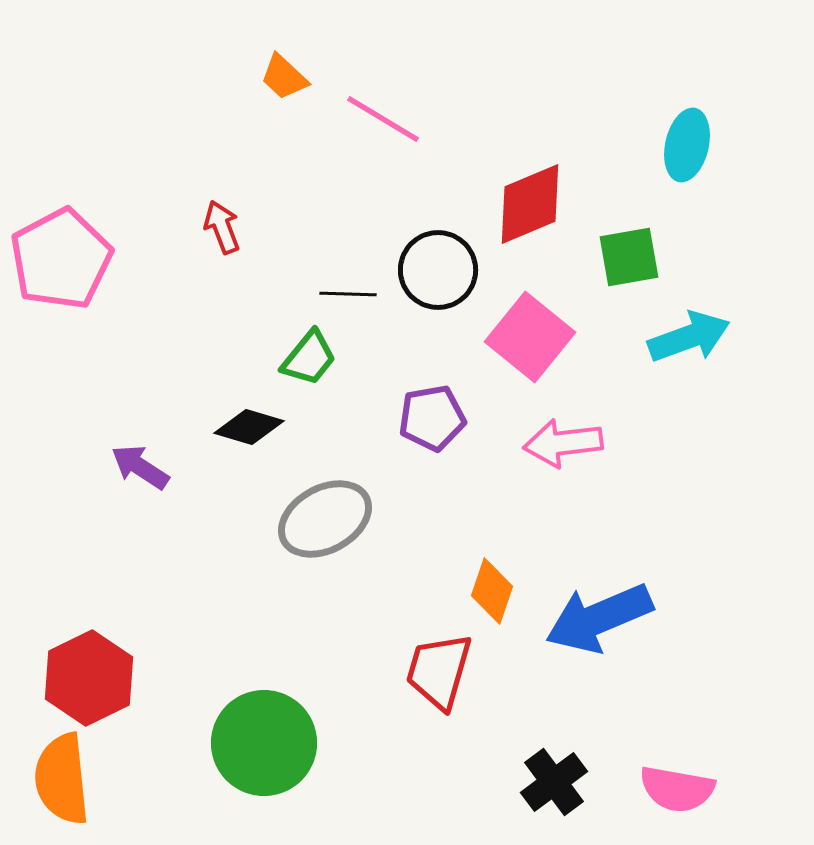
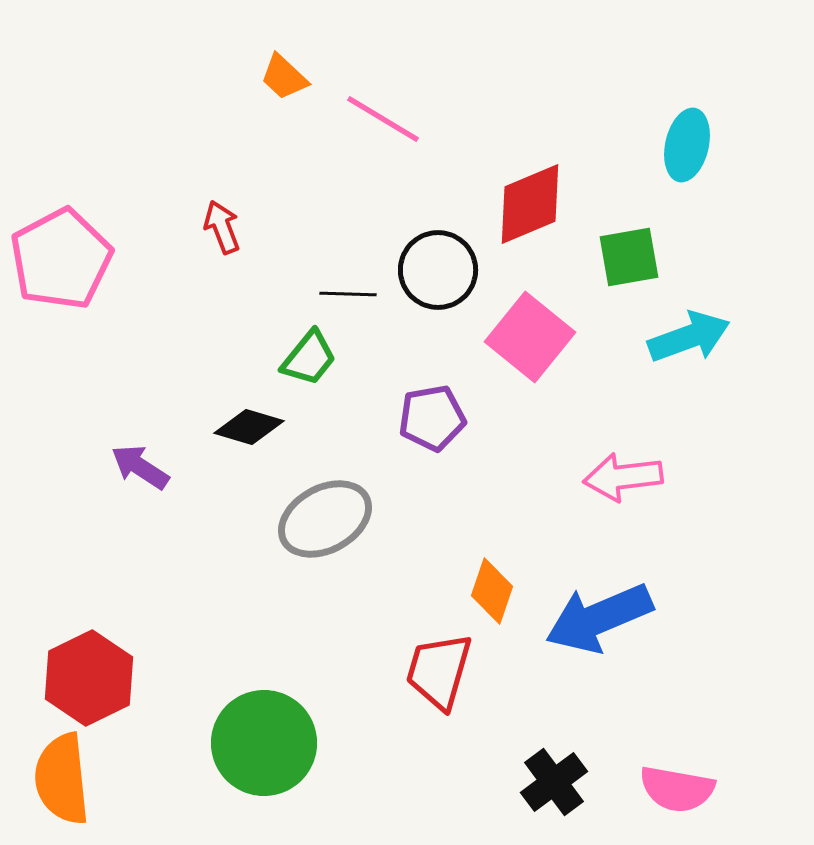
pink arrow: moved 60 px right, 34 px down
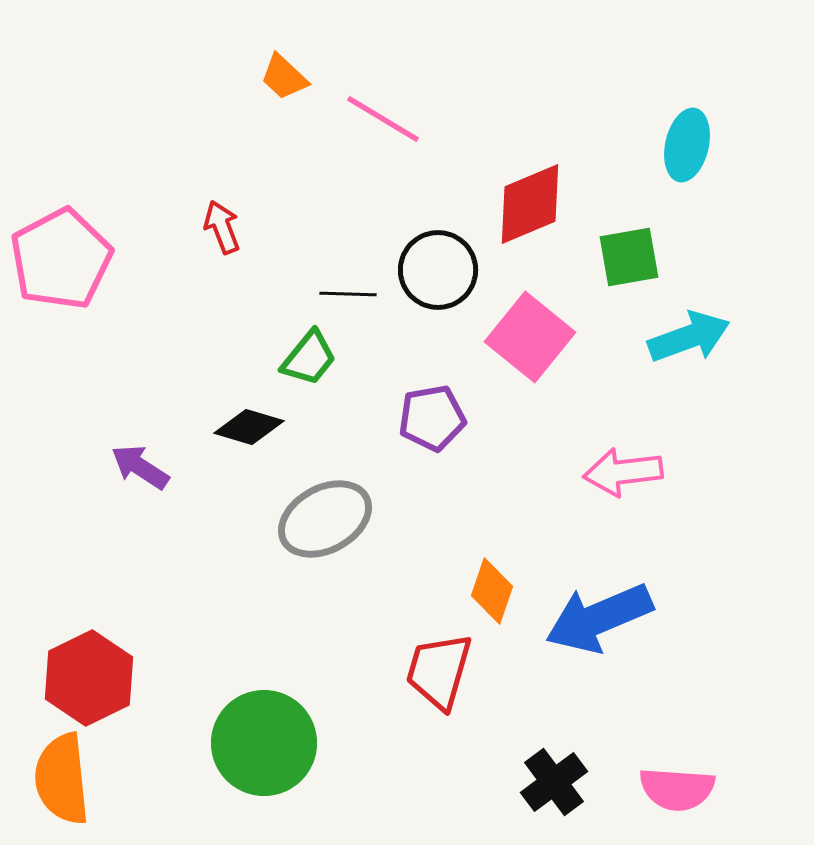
pink arrow: moved 5 px up
pink semicircle: rotated 6 degrees counterclockwise
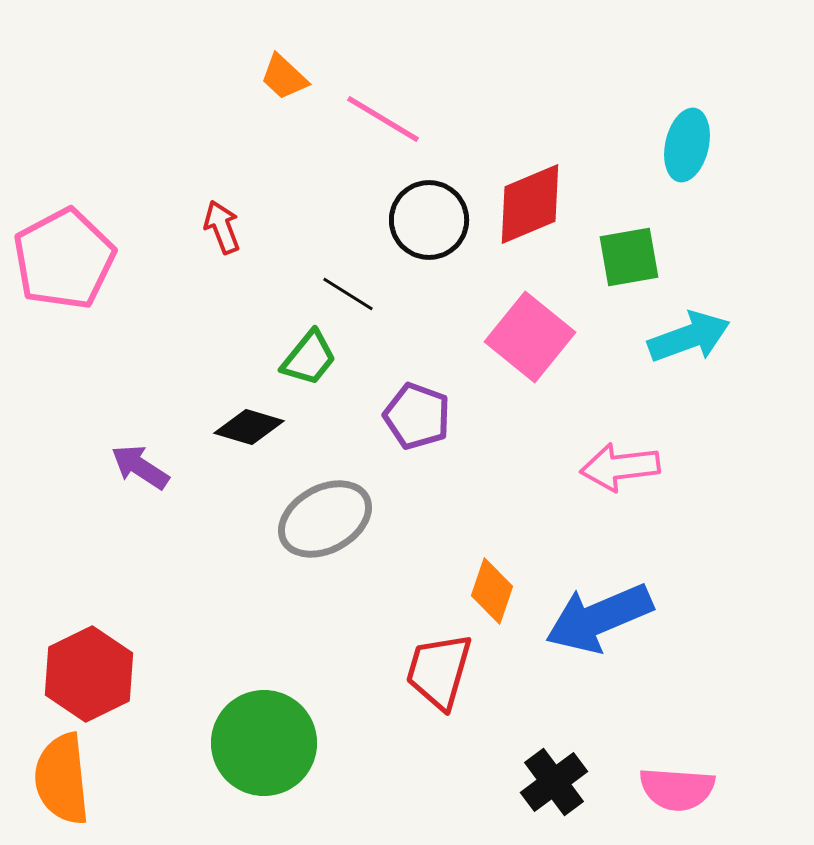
pink pentagon: moved 3 px right
black circle: moved 9 px left, 50 px up
black line: rotated 30 degrees clockwise
purple pentagon: moved 15 px left, 2 px up; rotated 30 degrees clockwise
pink arrow: moved 3 px left, 5 px up
red hexagon: moved 4 px up
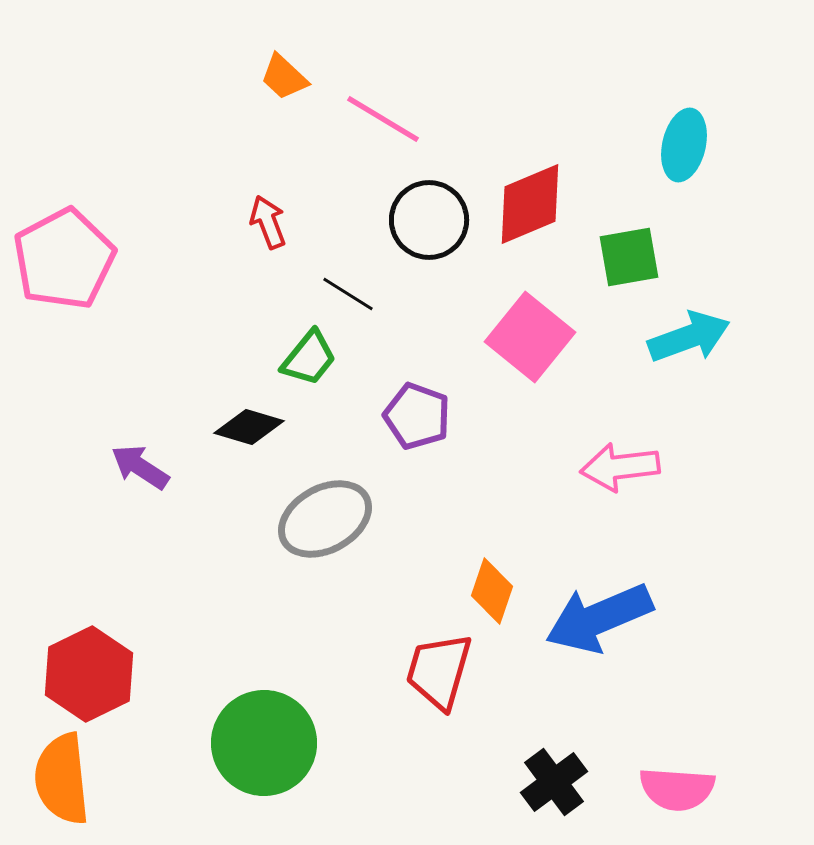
cyan ellipse: moved 3 px left
red arrow: moved 46 px right, 5 px up
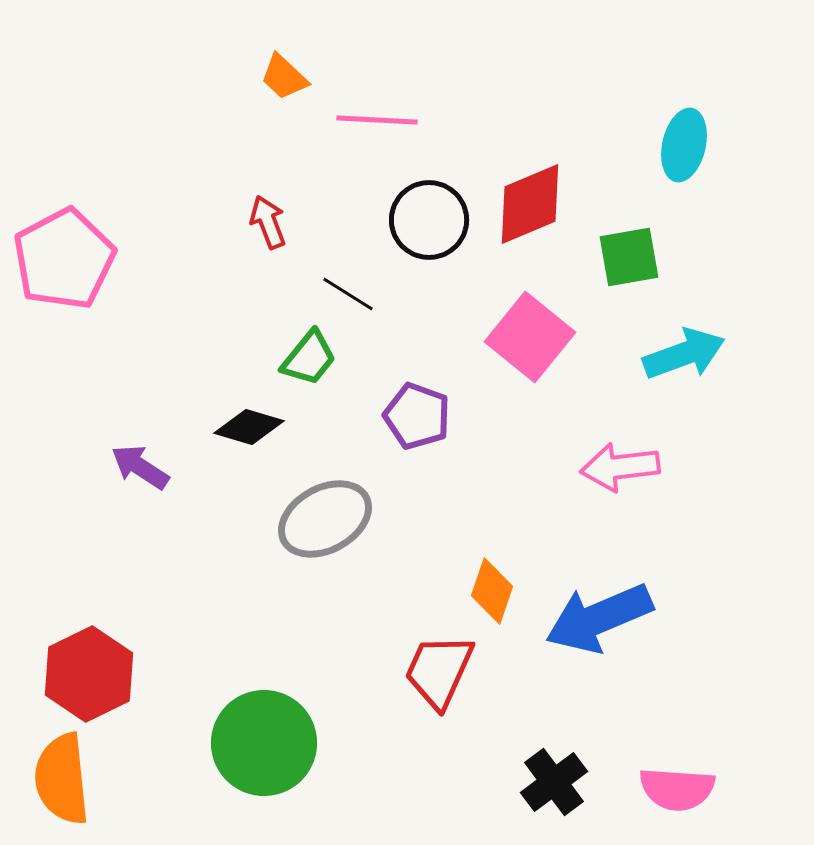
pink line: moved 6 px left, 1 px down; rotated 28 degrees counterclockwise
cyan arrow: moved 5 px left, 17 px down
red trapezoid: rotated 8 degrees clockwise
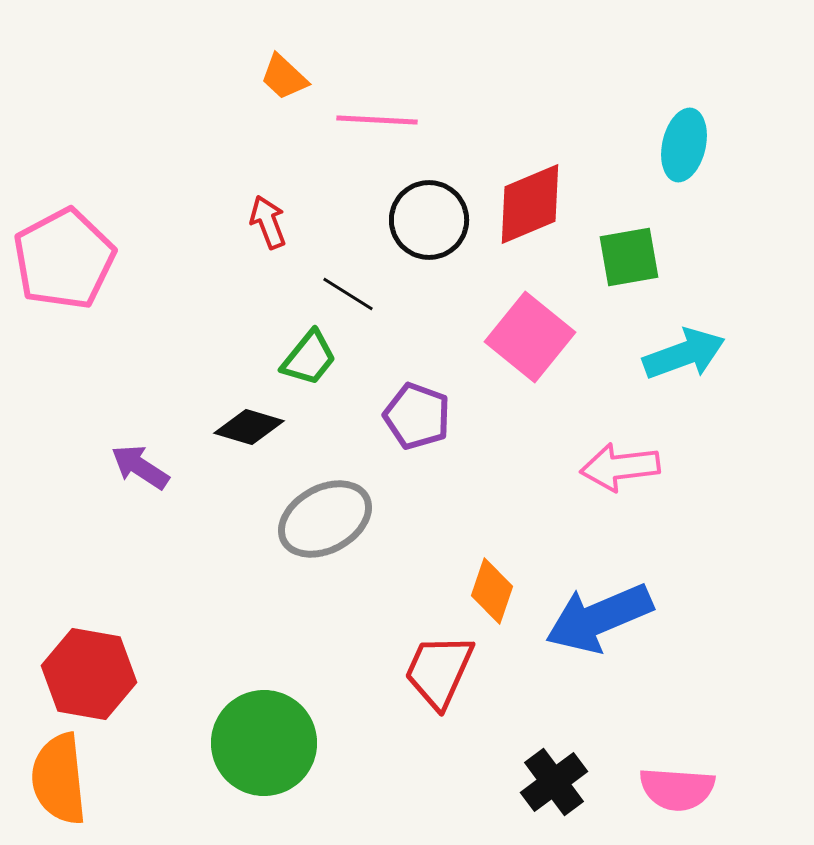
red hexagon: rotated 24 degrees counterclockwise
orange semicircle: moved 3 px left
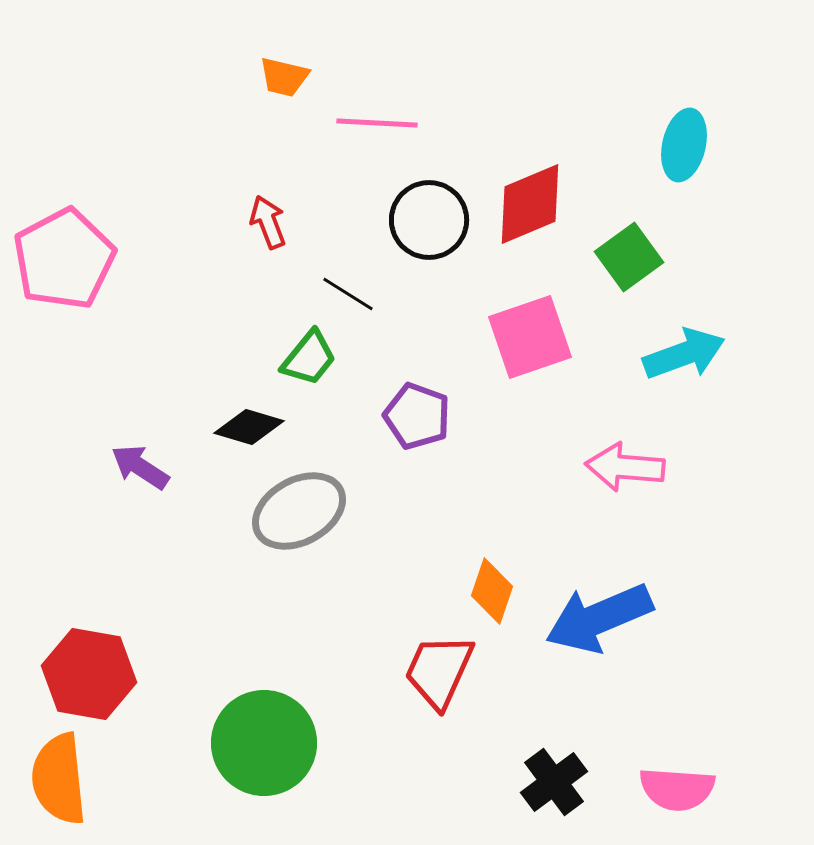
orange trapezoid: rotated 30 degrees counterclockwise
pink line: moved 3 px down
green square: rotated 26 degrees counterclockwise
pink square: rotated 32 degrees clockwise
pink arrow: moved 5 px right; rotated 12 degrees clockwise
gray ellipse: moved 26 px left, 8 px up
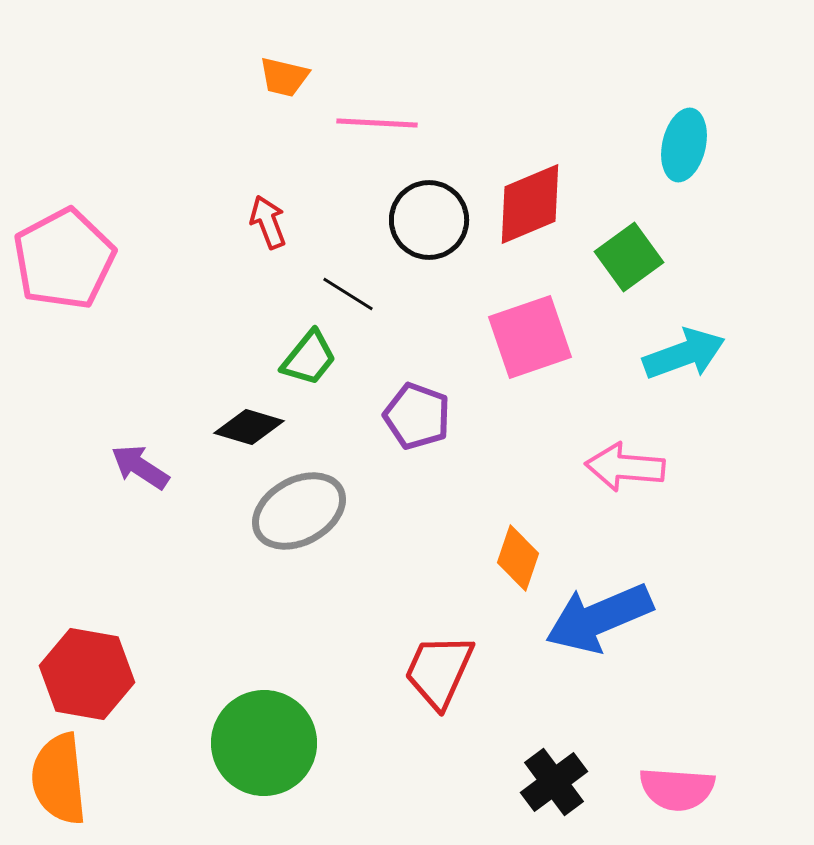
orange diamond: moved 26 px right, 33 px up
red hexagon: moved 2 px left
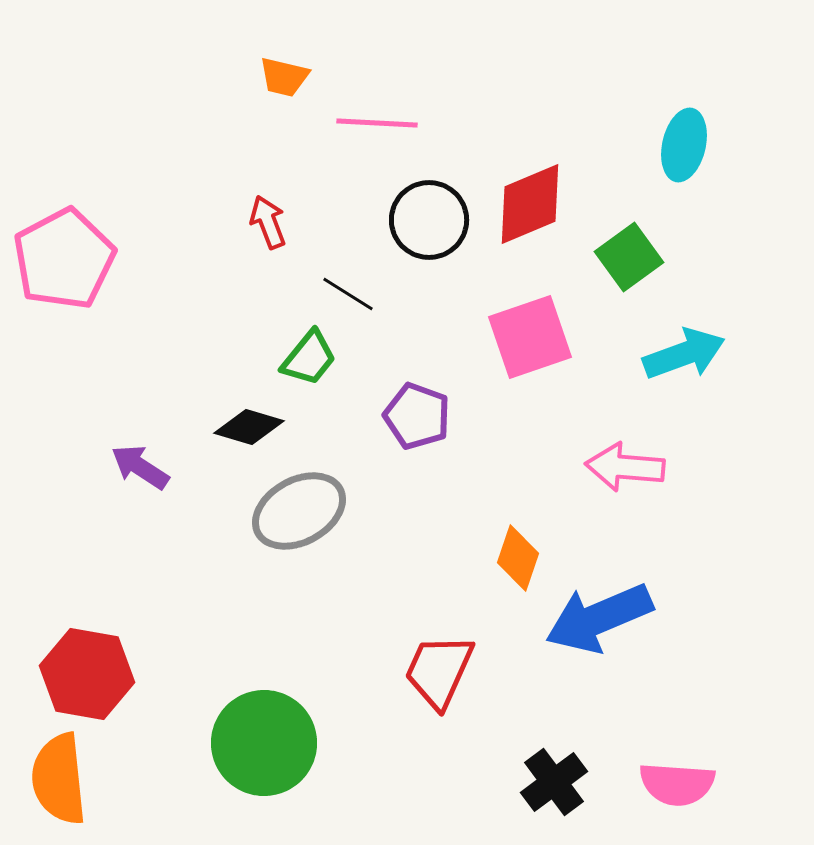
pink semicircle: moved 5 px up
